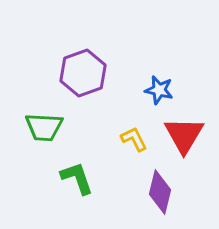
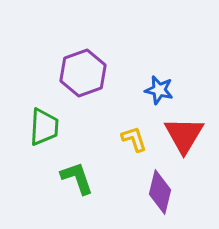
green trapezoid: rotated 90 degrees counterclockwise
yellow L-shape: rotated 8 degrees clockwise
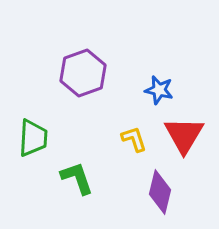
green trapezoid: moved 11 px left, 11 px down
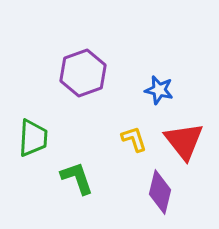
red triangle: moved 6 px down; rotated 9 degrees counterclockwise
